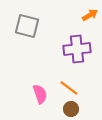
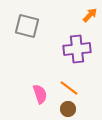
orange arrow: rotated 14 degrees counterclockwise
brown circle: moved 3 px left
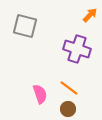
gray square: moved 2 px left
purple cross: rotated 24 degrees clockwise
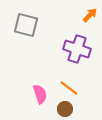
gray square: moved 1 px right, 1 px up
brown circle: moved 3 px left
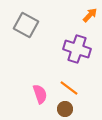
gray square: rotated 15 degrees clockwise
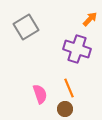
orange arrow: moved 4 px down
gray square: moved 2 px down; rotated 30 degrees clockwise
orange line: rotated 30 degrees clockwise
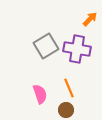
gray square: moved 20 px right, 19 px down
purple cross: rotated 8 degrees counterclockwise
brown circle: moved 1 px right, 1 px down
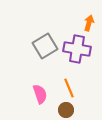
orange arrow: moved 1 px left, 4 px down; rotated 28 degrees counterclockwise
gray square: moved 1 px left
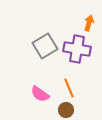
pink semicircle: rotated 144 degrees clockwise
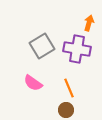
gray square: moved 3 px left
pink semicircle: moved 7 px left, 11 px up
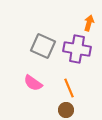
gray square: moved 1 px right; rotated 35 degrees counterclockwise
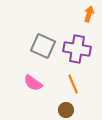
orange arrow: moved 9 px up
orange line: moved 4 px right, 4 px up
